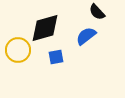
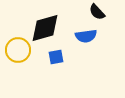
blue semicircle: rotated 150 degrees counterclockwise
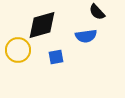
black diamond: moved 3 px left, 3 px up
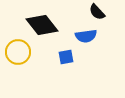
black diamond: rotated 68 degrees clockwise
yellow circle: moved 2 px down
blue square: moved 10 px right
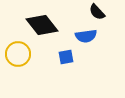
yellow circle: moved 2 px down
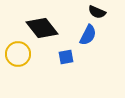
black semicircle: rotated 24 degrees counterclockwise
black diamond: moved 3 px down
blue semicircle: moved 2 px right, 1 px up; rotated 55 degrees counterclockwise
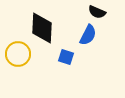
black diamond: rotated 40 degrees clockwise
blue square: rotated 28 degrees clockwise
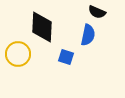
black diamond: moved 1 px up
blue semicircle: rotated 15 degrees counterclockwise
